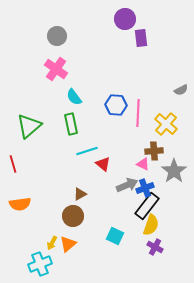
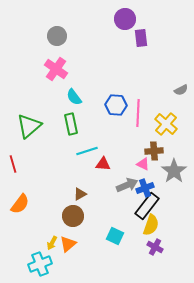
red triangle: rotated 35 degrees counterclockwise
orange semicircle: rotated 45 degrees counterclockwise
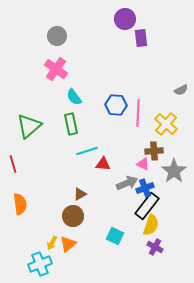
gray arrow: moved 2 px up
orange semicircle: rotated 45 degrees counterclockwise
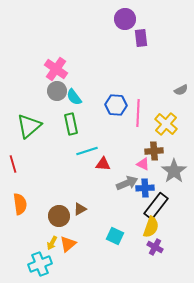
gray circle: moved 55 px down
blue cross: rotated 18 degrees clockwise
brown triangle: moved 15 px down
black rectangle: moved 9 px right
brown circle: moved 14 px left
yellow semicircle: moved 2 px down
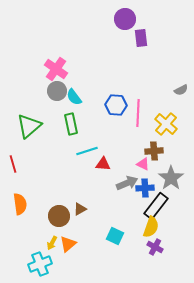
gray star: moved 3 px left, 7 px down
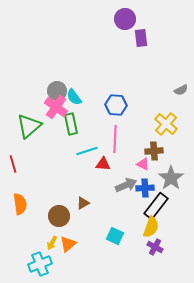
pink cross: moved 38 px down
pink line: moved 23 px left, 26 px down
gray arrow: moved 1 px left, 2 px down
brown triangle: moved 3 px right, 6 px up
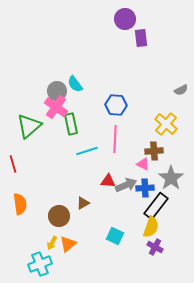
cyan semicircle: moved 1 px right, 13 px up
red triangle: moved 5 px right, 17 px down
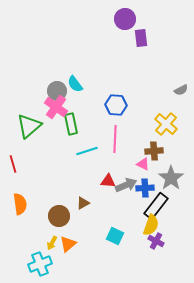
yellow semicircle: moved 2 px up
purple cross: moved 1 px right, 6 px up
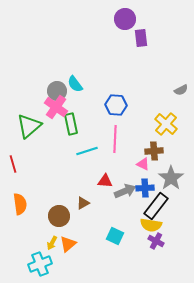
red triangle: moved 3 px left
gray arrow: moved 1 px left, 6 px down
yellow semicircle: rotated 80 degrees clockwise
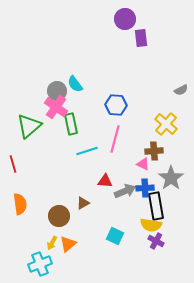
pink line: rotated 12 degrees clockwise
black rectangle: rotated 48 degrees counterclockwise
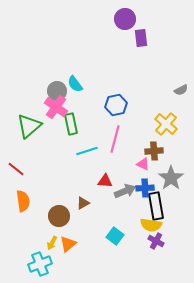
blue hexagon: rotated 15 degrees counterclockwise
red line: moved 3 px right, 5 px down; rotated 36 degrees counterclockwise
orange semicircle: moved 3 px right, 3 px up
cyan square: rotated 12 degrees clockwise
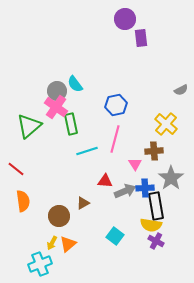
pink triangle: moved 8 px left; rotated 32 degrees clockwise
